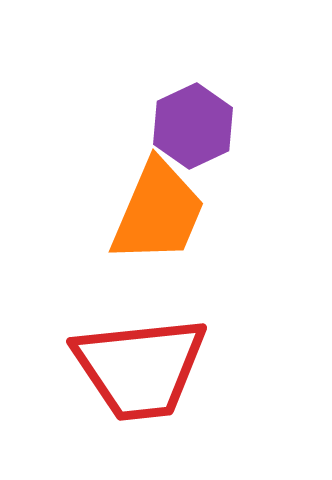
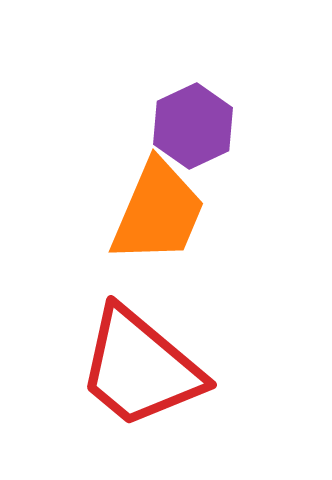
red trapezoid: rotated 46 degrees clockwise
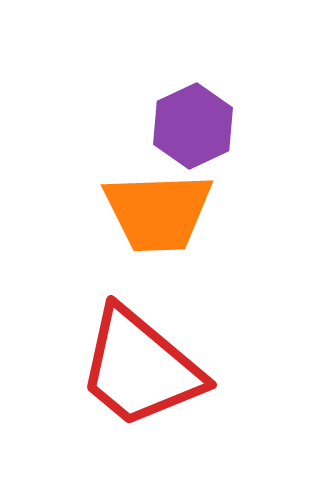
orange trapezoid: rotated 65 degrees clockwise
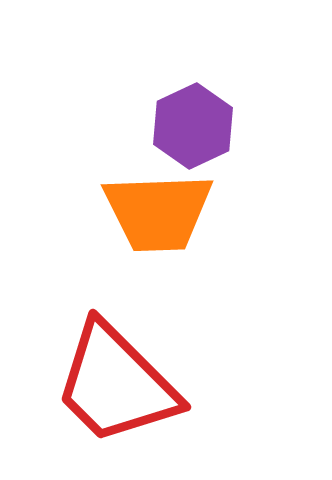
red trapezoid: moved 24 px left, 16 px down; rotated 5 degrees clockwise
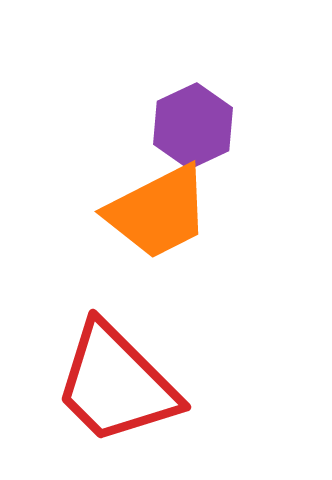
orange trapezoid: rotated 25 degrees counterclockwise
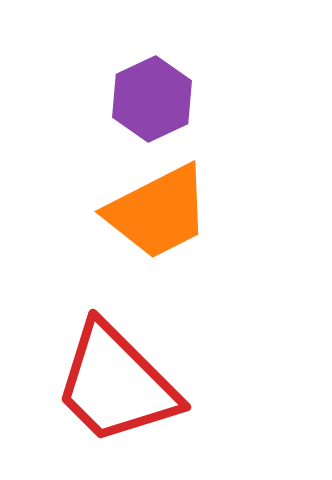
purple hexagon: moved 41 px left, 27 px up
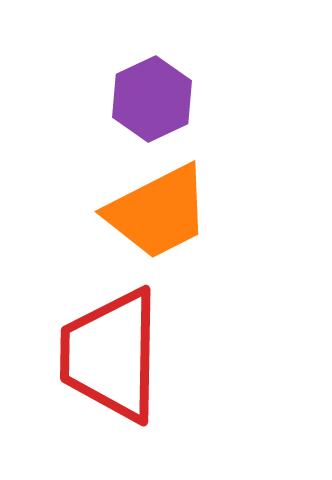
red trapezoid: moved 5 px left, 29 px up; rotated 46 degrees clockwise
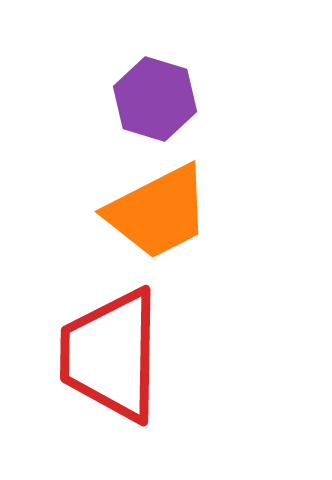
purple hexagon: moved 3 px right; rotated 18 degrees counterclockwise
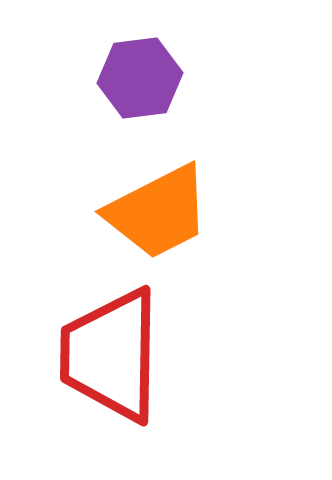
purple hexagon: moved 15 px left, 21 px up; rotated 24 degrees counterclockwise
